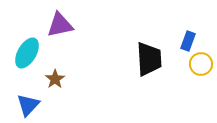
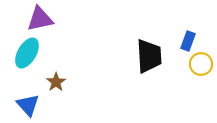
purple triangle: moved 20 px left, 6 px up
black trapezoid: moved 3 px up
brown star: moved 1 px right, 3 px down
blue triangle: rotated 25 degrees counterclockwise
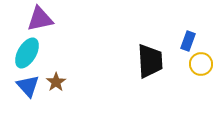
black trapezoid: moved 1 px right, 5 px down
blue triangle: moved 19 px up
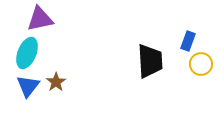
cyan ellipse: rotated 8 degrees counterclockwise
blue triangle: rotated 20 degrees clockwise
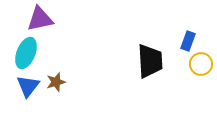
cyan ellipse: moved 1 px left
brown star: rotated 18 degrees clockwise
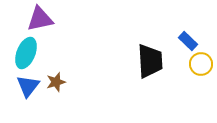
blue rectangle: rotated 66 degrees counterclockwise
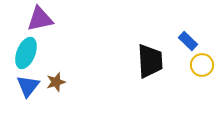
yellow circle: moved 1 px right, 1 px down
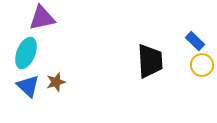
purple triangle: moved 2 px right, 1 px up
blue rectangle: moved 7 px right
blue triangle: rotated 25 degrees counterclockwise
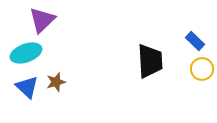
purple triangle: moved 2 px down; rotated 32 degrees counterclockwise
cyan ellipse: rotated 48 degrees clockwise
yellow circle: moved 4 px down
blue triangle: moved 1 px left, 1 px down
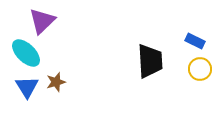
purple triangle: moved 1 px down
blue rectangle: rotated 18 degrees counterclockwise
cyan ellipse: rotated 64 degrees clockwise
yellow circle: moved 2 px left
blue triangle: rotated 15 degrees clockwise
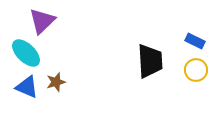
yellow circle: moved 4 px left, 1 px down
blue triangle: rotated 35 degrees counterclockwise
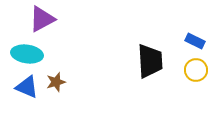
purple triangle: moved 2 px up; rotated 16 degrees clockwise
cyan ellipse: moved 1 px right, 1 px down; rotated 36 degrees counterclockwise
